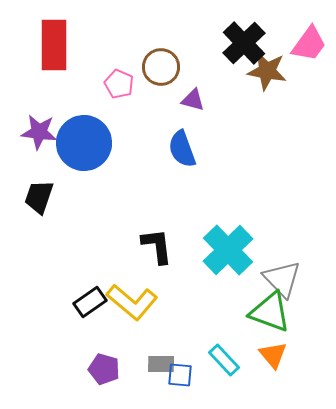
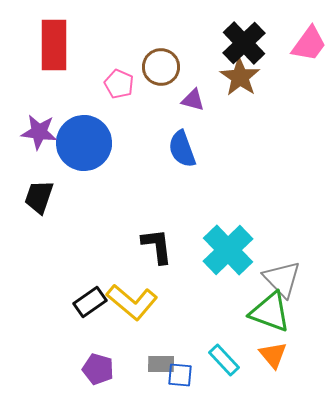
brown star: moved 27 px left, 6 px down; rotated 24 degrees clockwise
purple pentagon: moved 6 px left
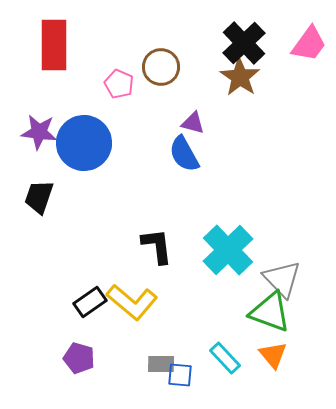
purple triangle: moved 23 px down
blue semicircle: moved 2 px right, 5 px down; rotated 9 degrees counterclockwise
cyan rectangle: moved 1 px right, 2 px up
purple pentagon: moved 19 px left, 11 px up
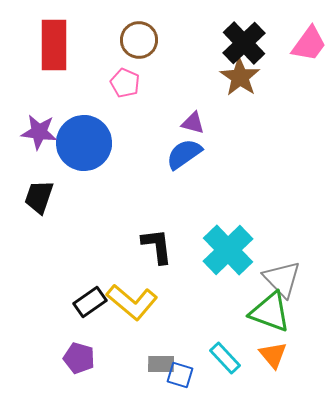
brown circle: moved 22 px left, 27 px up
pink pentagon: moved 6 px right, 1 px up
blue semicircle: rotated 84 degrees clockwise
blue square: rotated 12 degrees clockwise
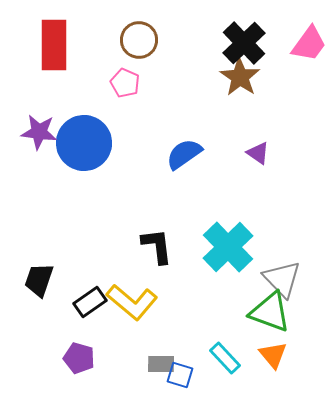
purple triangle: moved 65 px right, 30 px down; rotated 20 degrees clockwise
black trapezoid: moved 83 px down
cyan cross: moved 3 px up
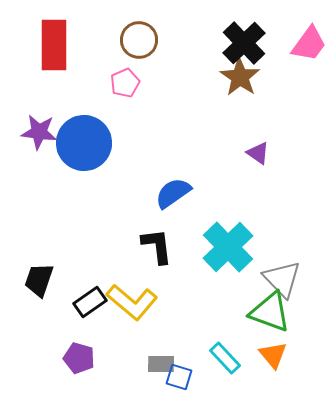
pink pentagon: rotated 24 degrees clockwise
blue semicircle: moved 11 px left, 39 px down
blue square: moved 1 px left, 2 px down
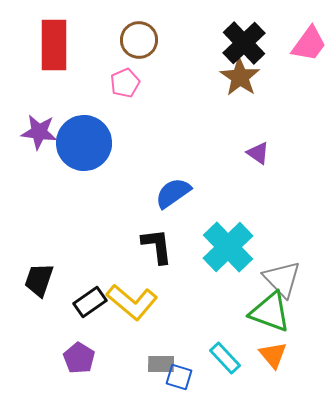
purple pentagon: rotated 16 degrees clockwise
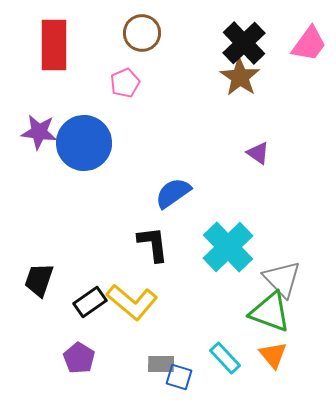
brown circle: moved 3 px right, 7 px up
black L-shape: moved 4 px left, 2 px up
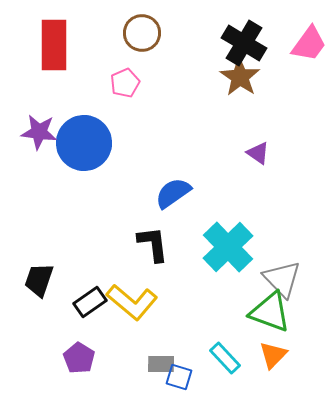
black cross: rotated 15 degrees counterclockwise
orange triangle: rotated 24 degrees clockwise
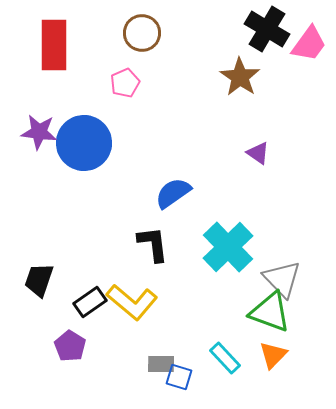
black cross: moved 23 px right, 14 px up
purple pentagon: moved 9 px left, 12 px up
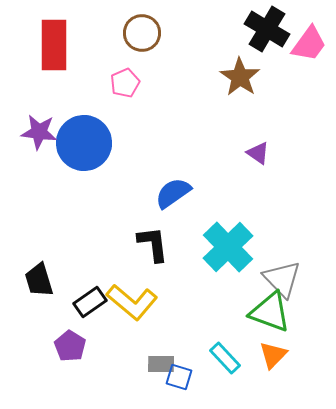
black trapezoid: rotated 36 degrees counterclockwise
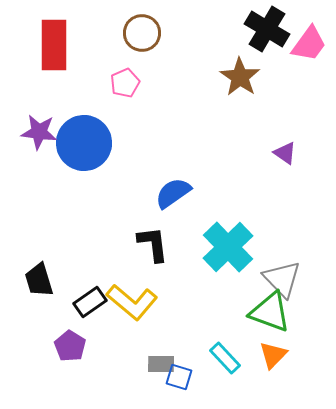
purple triangle: moved 27 px right
